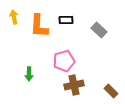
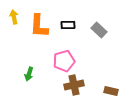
black rectangle: moved 2 px right, 5 px down
green arrow: rotated 16 degrees clockwise
brown rectangle: rotated 32 degrees counterclockwise
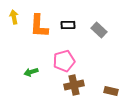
green arrow: moved 2 px right, 2 px up; rotated 56 degrees clockwise
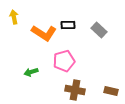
orange L-shape: moved 5 px right, 7 px down; rotated 60 degrees counterclockwise
brown cross: moved 1 px right, 5 px down; rotated 24 degrees clockwise
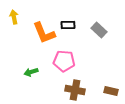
orange L-shape: rotated 35 degrees clockwise
pink pentagon: rotated 20 degrees clockwise
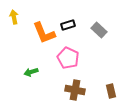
black rectangle: rotated 16 degrees counterclockwise
pink pentagon: moved 4 px right, 3 px up; rotated 20 degrees clockwise
brown rectangle: rotated 64 degrees clockwise
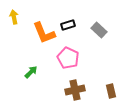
green arrow: rotated 152 degrees clockwise
brown cross: rotated 24 degrees counterclockwise
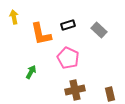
orange L-shape: moved 3 px left, 1 px down; rotated 10 degrees clockwise
green arrow: rotated 16 degrees counterclockwise
brown rectangle: moved 1 px left, 3 px down
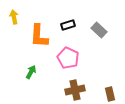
orange L-shape: moved 2 px left, 2 px down; rotated 15 degrees clockwise
